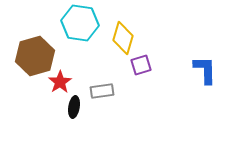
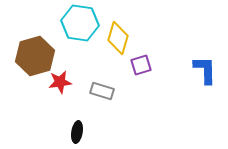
yellow diamond: moved 5 px left
red star: rotated 25 degrees clockwise
gray rectangle: rotated 25 degrees clockwise
black ellipse: moved 3 px right, 25 px down
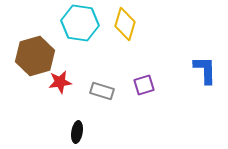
yellow diamond: moved 7 px right, 14 px up
purple square: moved 3 px right, 20 px down
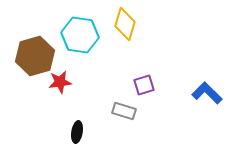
cyan hexagon: moved 12 px down
blue L-shape: moved 2 px right, 23 px down; rotated 44 degrees counterclockwise
gray rectangle: moved 22 px right, 20 px down
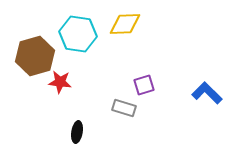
yellow diamond: rotated 72 degrees clockwise
cyan hexagon: moved 2 px left, 1 px up
red star: rotated 15 degrees clockwise
gray rectangle: moved 3 px up
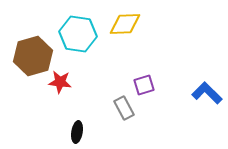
brown hexagon: moved 2 px left
gray rectangle: rotated 45 degrees clockwise
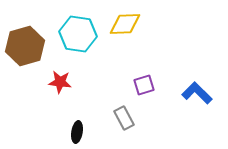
brown hexagon: moved 8 px left, 10 px up
blue L-shape: moved 10 px left
gray rectangle: moved 10 px down
